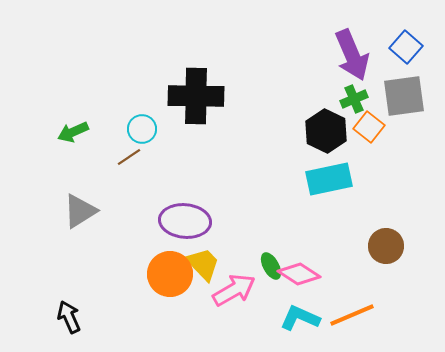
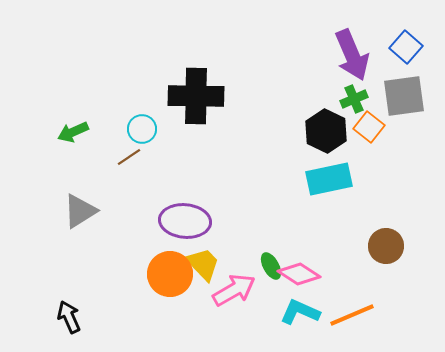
cyan L-shape: moved 6 px up
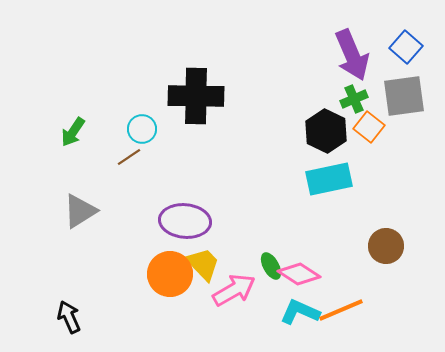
green arrow: rotated 32 degrees counterclockwise
orange line: moved 11 px left, 5 px up
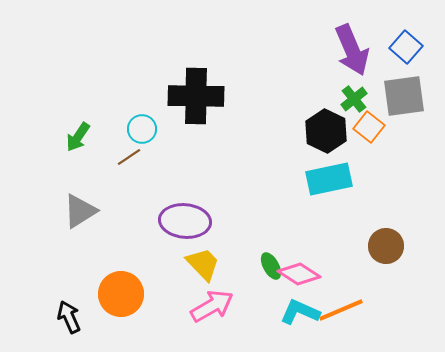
purple arrow: moved 5 px up
green cross: rotated 16 degrees counterclockwise
green arrow: moved 5 px right, 5 px down
orange circle: moved 49 px left, 20 px down
pink arrow: moved 22 px left, 16 px down
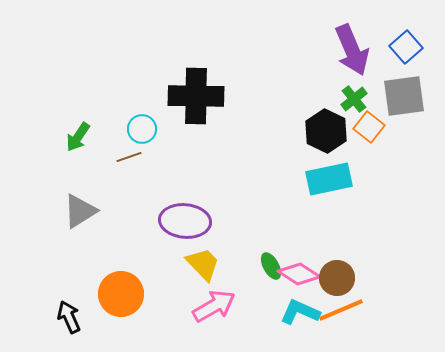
blue square: rotated 8 degrees clockwise
brown line: rotated 15 degrees clockwise
brown circle: moved 49 px left, 32 px down
pink arrow: moved 2 px right
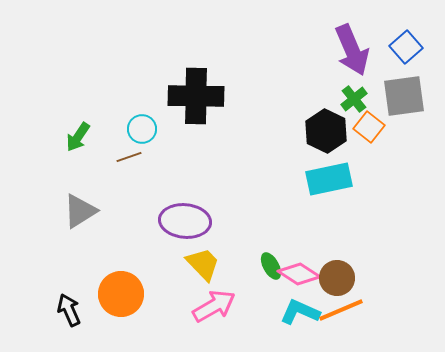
black arrow: moved 7 px up
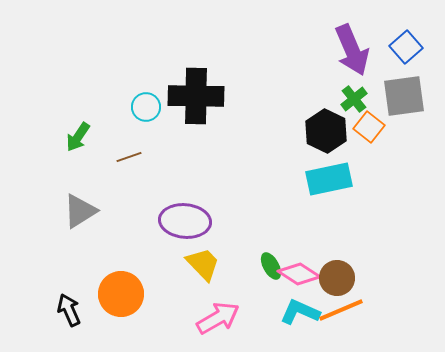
cyan circle: moved 4 px right, 22 px up
pink arrow: moved 4 px right, 12 px down
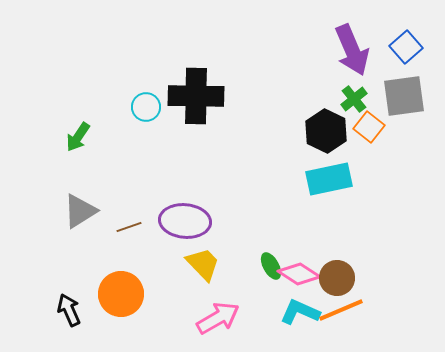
brown line: moved 70 px down
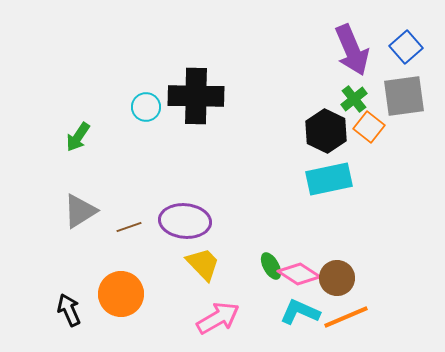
orange line: moved 5 px right, 7 px down
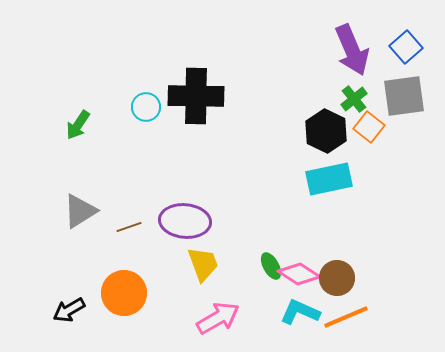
green arrow: moved 12 px up
yellow trapezoid: rotated 24 degrees clockwise
orange circle: moved 3 px right, 1 px up
black arrow: rotated 96 degrees counterclockwise
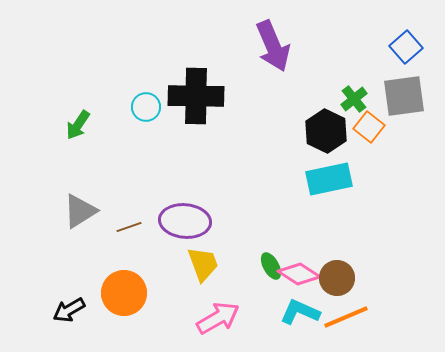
purple arrow: moved 79 px left, 4 px up
